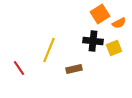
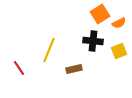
yellow square: moved 5 px right, 3 px down
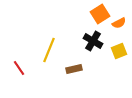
black cross: rotated 24 degrees clockwise
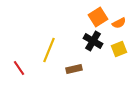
orange square: moved 2 px left, 3 px down
yellow square: moved 2 px up
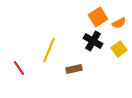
yellow square: rotated 14 degrees counterclockwise
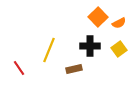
orange square: rotated 12 degrees counterclockwise
black cross: moved 3 px left, 5 px down; rotated 30 degrees counterclockwise
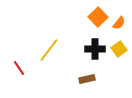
orange semicircle: rotated 24 degrees counterclockwise
black cross: moved 5 px right, 3 px down
yellow line: rotated 15 degrees clockwise
brown rectangle: moved 13 px right, 10 px down
